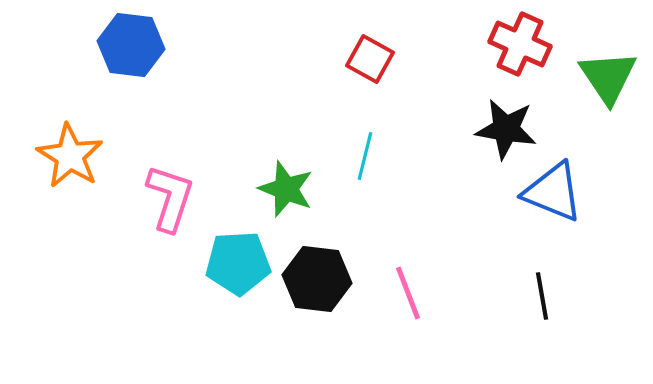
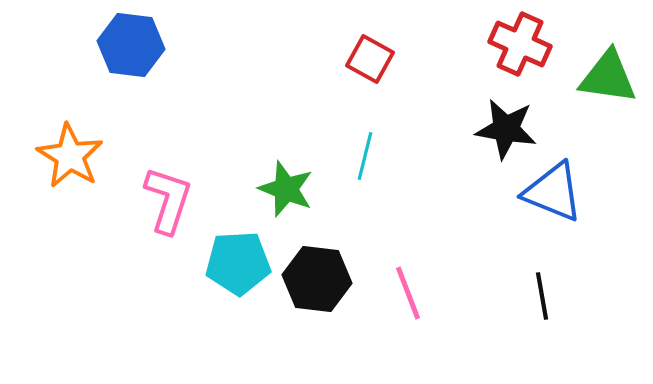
green triangle: rotated 48 degrees counterclockwise
pink L-shape: moved 2 px left, 2 px down
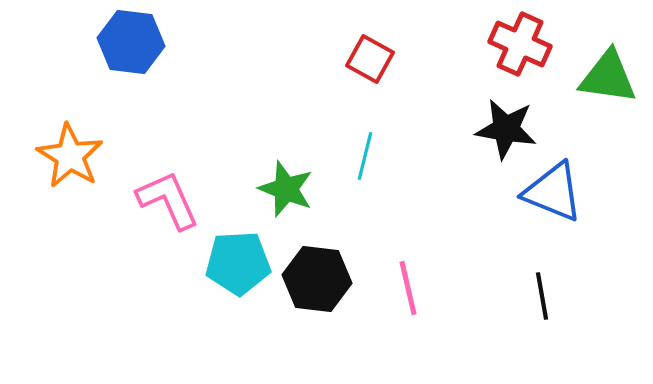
blue hexagon: moved 3 px up
pink L-shape: rotated 42 degrees counterclockwise
pink line: moved 5 px up; rotated 8 degrees clockwise
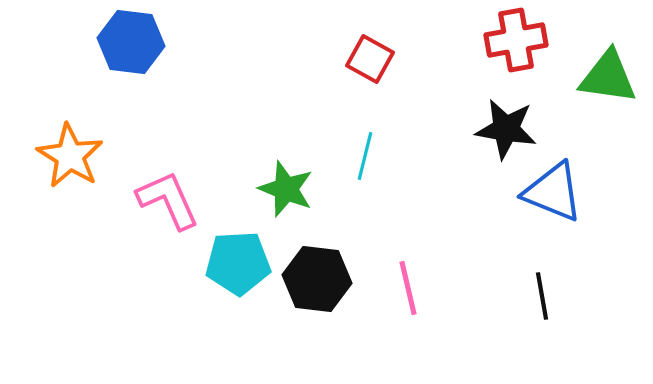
red cross: moved 4 px left, 4 px up; rotated 34 degrees counterclockwise
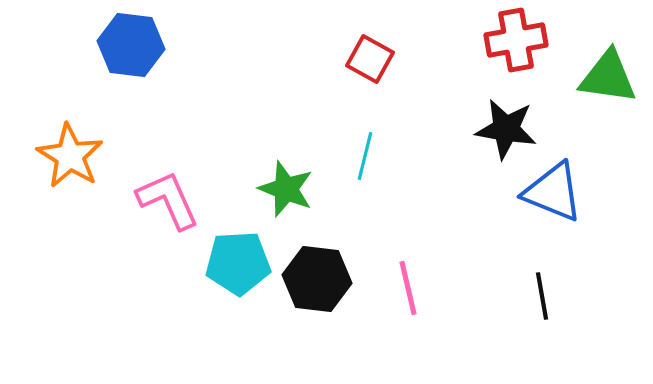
blue hexagon: moved 3 px down
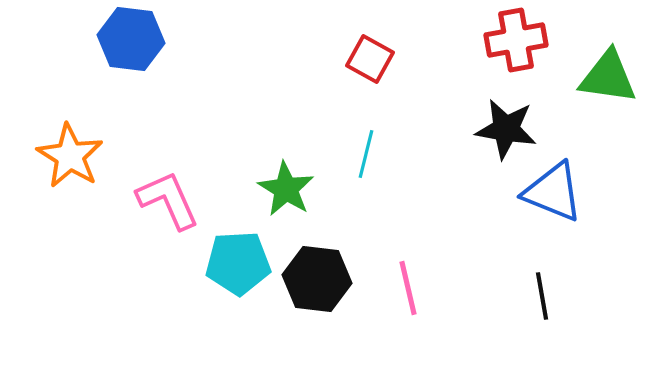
blue hexagon: moved 6 px up
cyan line: moved 1 px right, 2 px up
green star: rotated 10 degrees clockwise
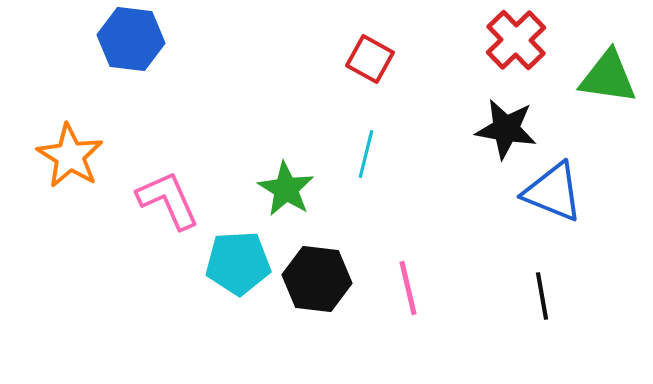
red cross: rotated 34 degrees counterclockwise
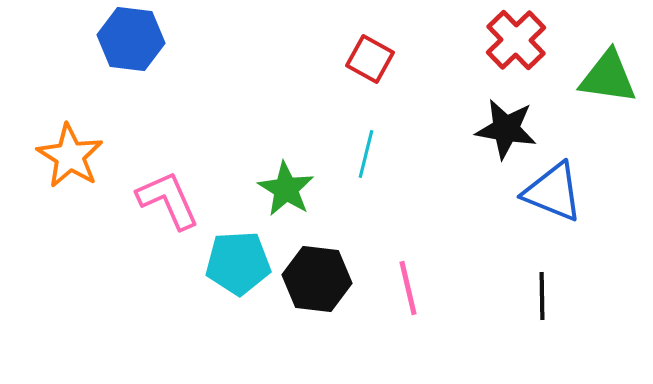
black line: rotated 9 degrees clockwise
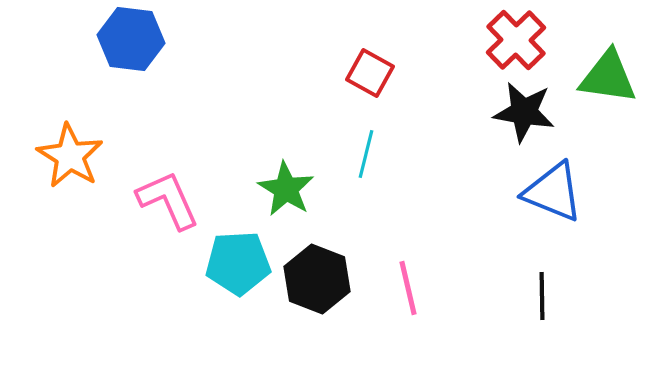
red square: moved 14 px down
black star: moved 18 px right, 17 px up
black hexagon: rotated 14 degrees clockwise
